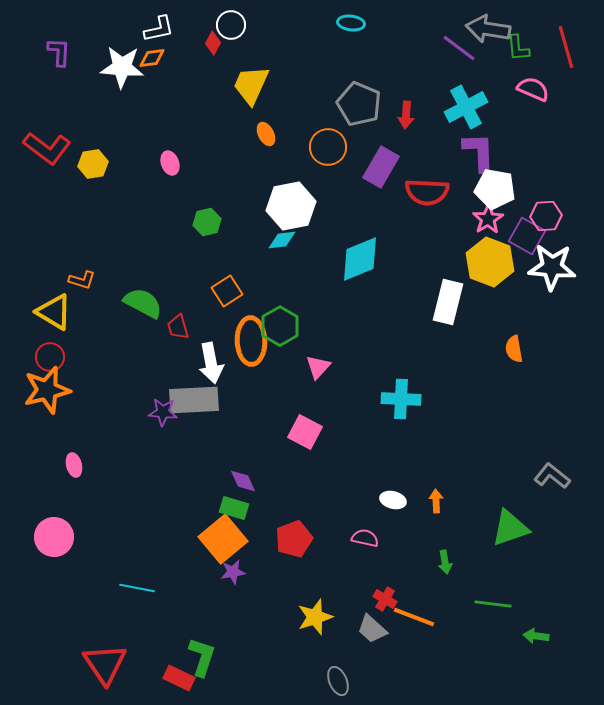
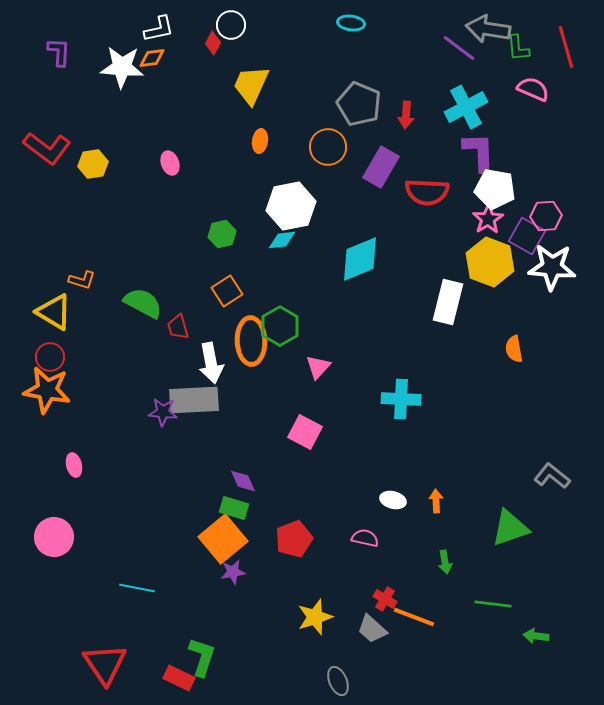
orange ellipse at (266, 134): moved 6 px left, 7 px down; rotated 35 degrees clockwise
green hexagon at (207, 222): moved 15 px right, 12 px down
orange star at (47, 390): rotated 24 degrees clockwise
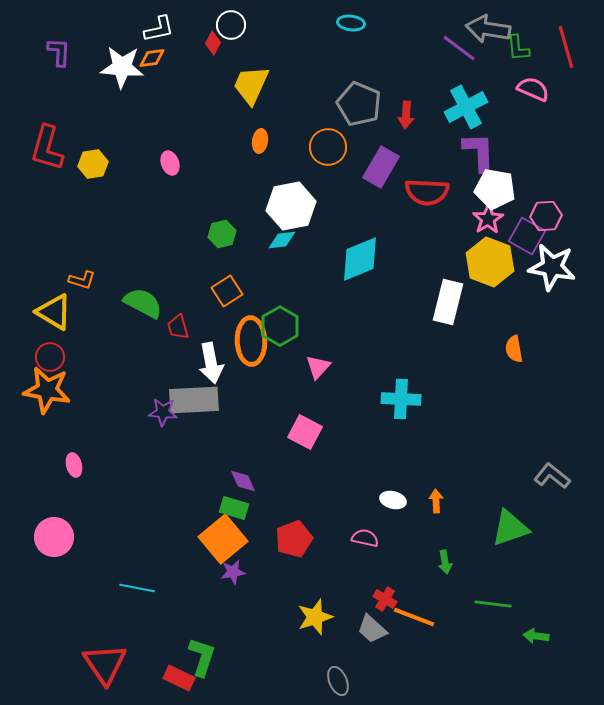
red L-shape at (47, 148): rotated 69 degrees clockwise
white star at (552, 267): rotated 6 degrees clockwise
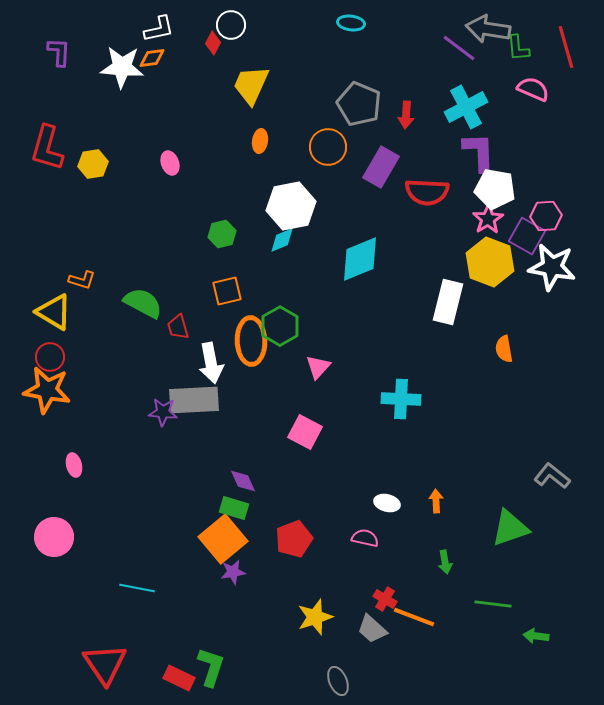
cyan diamond at (282, 240): rotated 16 degrees counterclockwise
orange square at (227, 291): rotated 20 degrees clockwise
orange semicircle at (514, 349): moved 10 px left
white ellipse at (393, 500): moved 6 px left, 3 px down
green L-shape at (202, 657): moved 9 px right, 10 px down
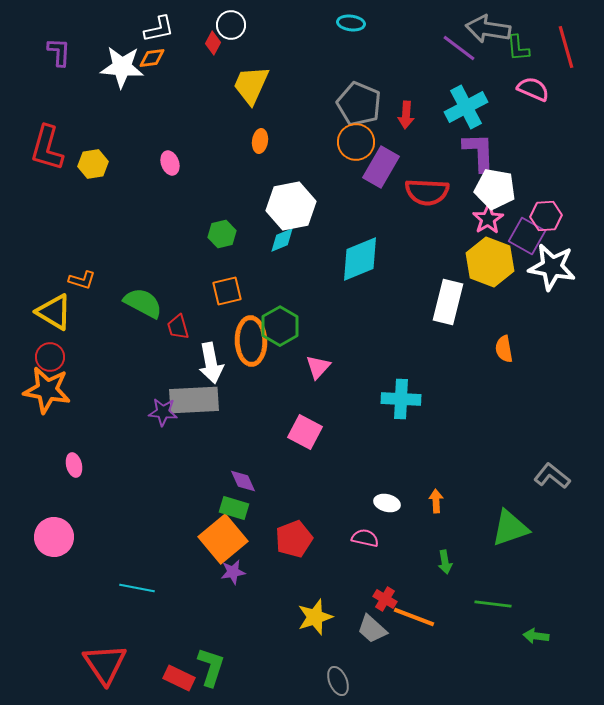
orange circle at (328, 147): moved 28 px right, 5 px up
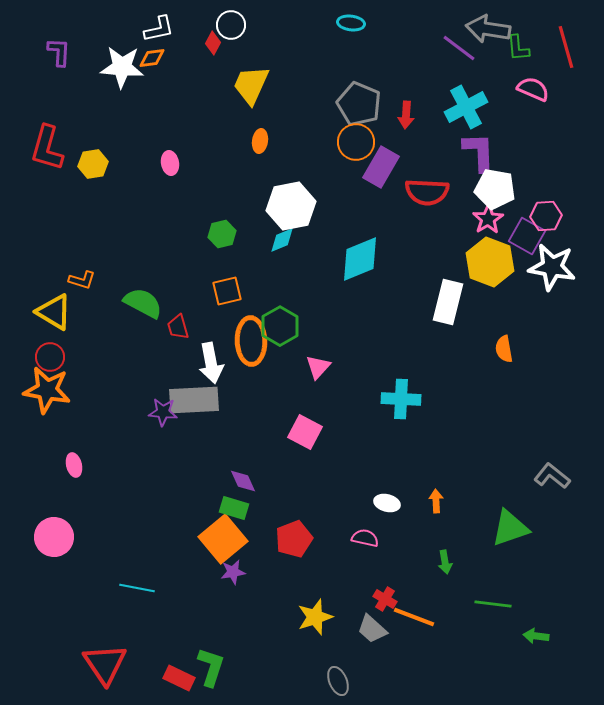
pink ellipse at (170, 163): rotated 10 degrees clockwise
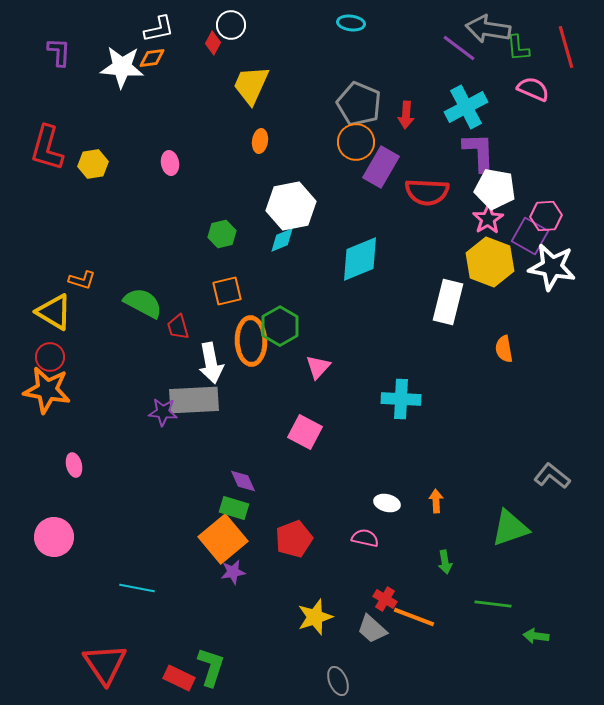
purple square at (527, 236): moved 3 px right
